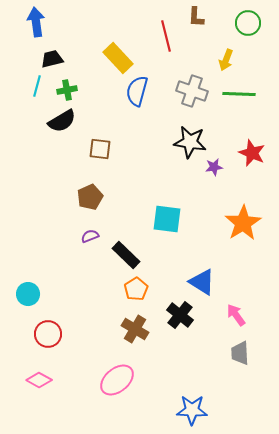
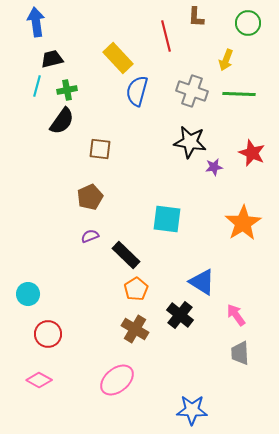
black semicircle: rotated 24 degrees counterclockwise
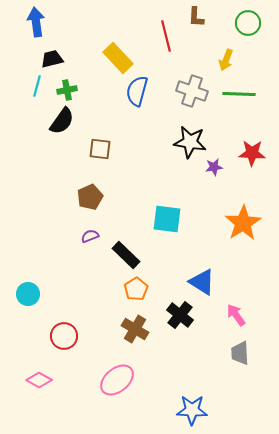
red star: rotated 20 degrees counterclockwise
red circle: moved 16 px right, 2 px down
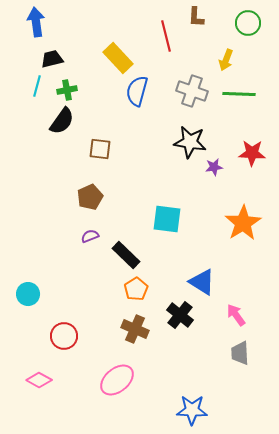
brown cross: rotated 8 degrees counterclockwise
